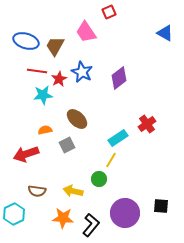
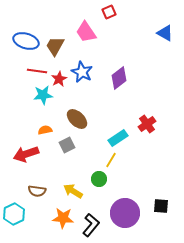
yellow arrow: rotated 18 degrees clockwise
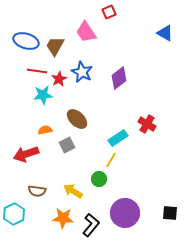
red cross: rotated 24 degrees counterclockwise
black square: moved 9 px right, 7 px down
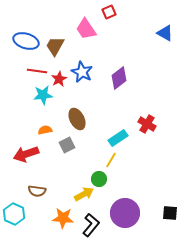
pink trapezoid: moved 3 px up
brown ellipse: rotated 20 degrees clockwise
yellow arrow: moved 11 px right, 3 px down; rotated 120 degrees clockwise
cyan hexagon: rotated 10 degrees counterclockwise
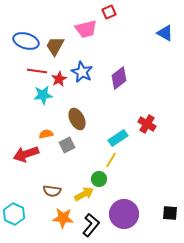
pink trapezoid: rotated 70 degrees counterclockwise
orange semicircle: moved 1 px right, 4 px down
brown semicircle: moved 15 px right
purple circle: moved 1 px left, 1 px down
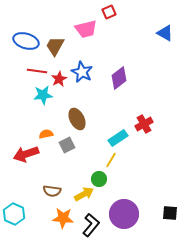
red cross: moved 3 px left; rotated 30 degrees clockwise
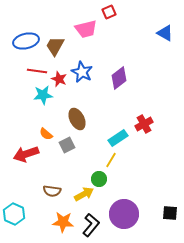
blue ellipse: rotated 30 degrees counterclockwise
red star: rotated 21 degrees counterclockwise
orange semicircle: rotated 128 degrees counterclockwise
orange star: moved 4 px down
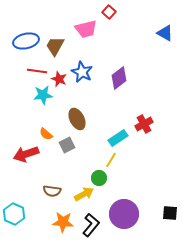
red square: rotated 24 degrees counterclockwise
green circle: moved 1 px up
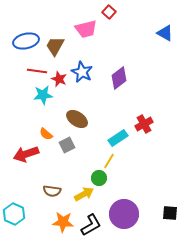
brown ellipse: rotated 30 degrees counterclockwise
yellow line: moved 2 px left, 1 px down
black L-shape: rotated 20 degrees clockwise
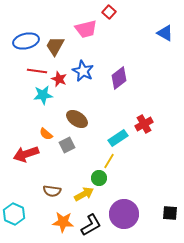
blue star: moved 1 px right, 1 px up
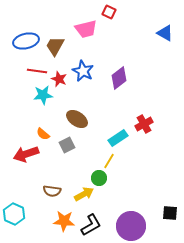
red square: rotated 16 degrees counterclockwise
orange semicircle: moved 3 px left
purple circle: moved 7 px right, 12 px down
orange star: moved 1 px right, 1 px up
